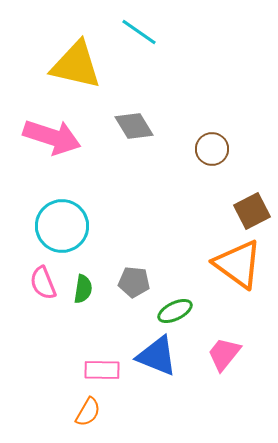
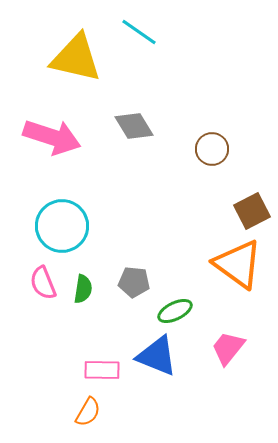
yellow triangle: moved 7 px up
pink trapezoid: moved 4 px right, 6 px up
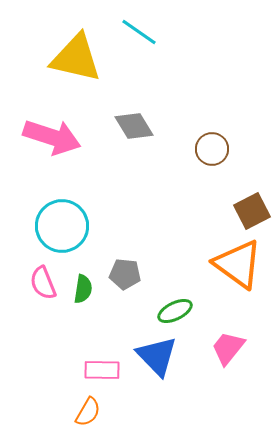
gray pentagon: moved 9 px left, 8 px up
blue triangle: rotated 24 degrees clockwise
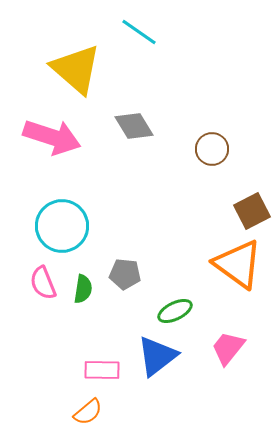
yellow triangle: moved 11 px down; rotated 28 degrees clockwise
blue triangle: rotated 36 degrees clockwise
orange semicircle: rotated 20 degrees clockwise
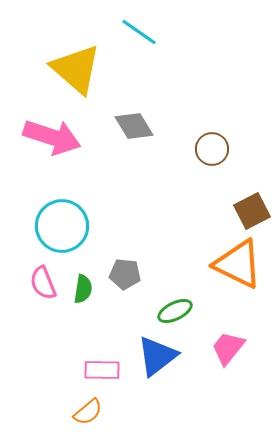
orange triangle: rotated 10 degrees counterclockwise
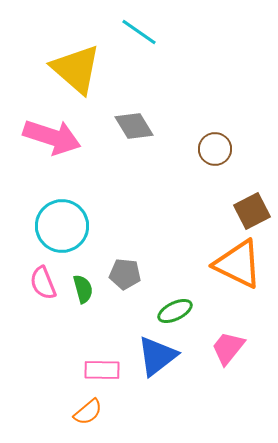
brown circle: moved 3 px right
green semicircle: rotated 24 degrees counterclockwise
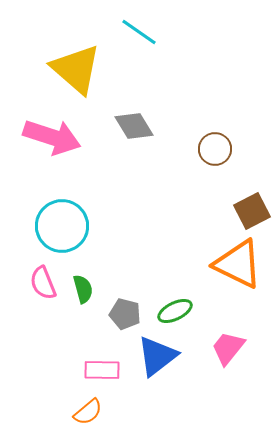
gray pentagon: moved 40 px down; rotated 8 degrees clockwise
